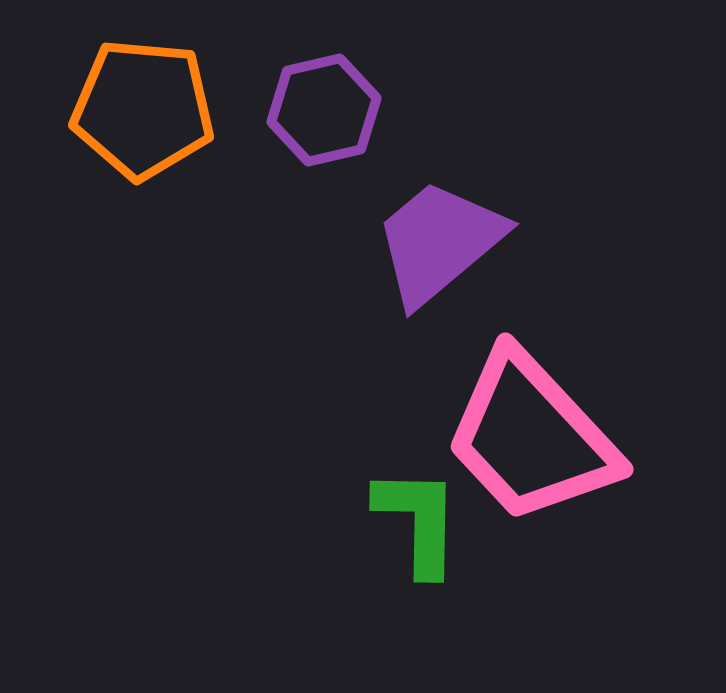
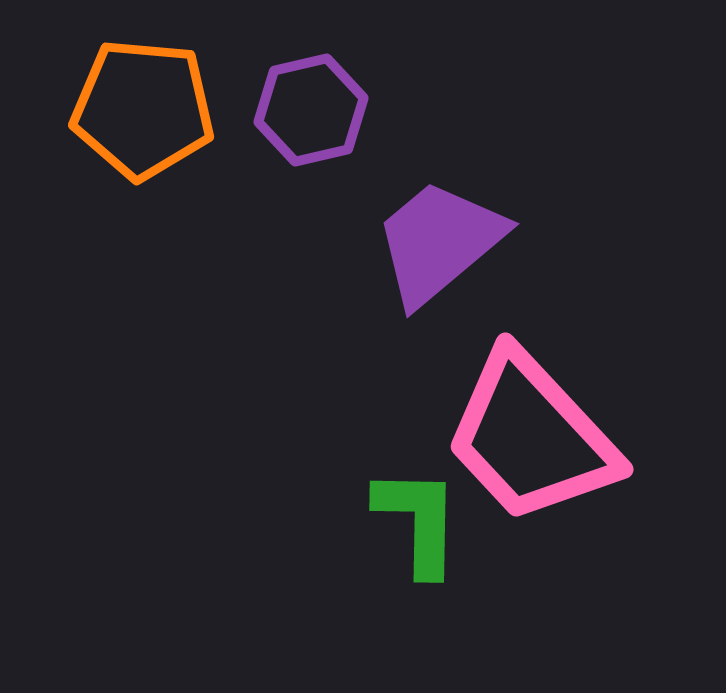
purple hexagon: moved 13 px left
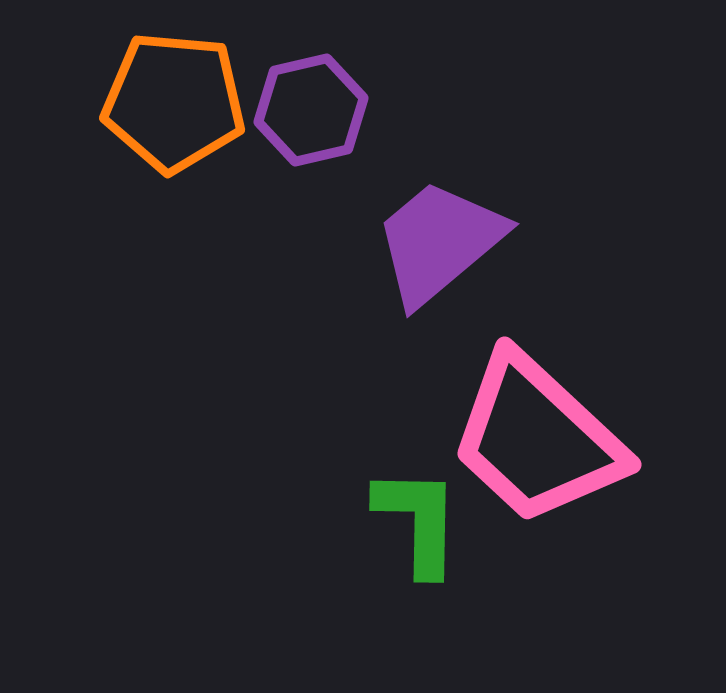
orange pentagon: moved 31 px right, 7 px up
pink trapezoid: moved 6 px right, 2 px down; rotated 4 degrees counterclockwise
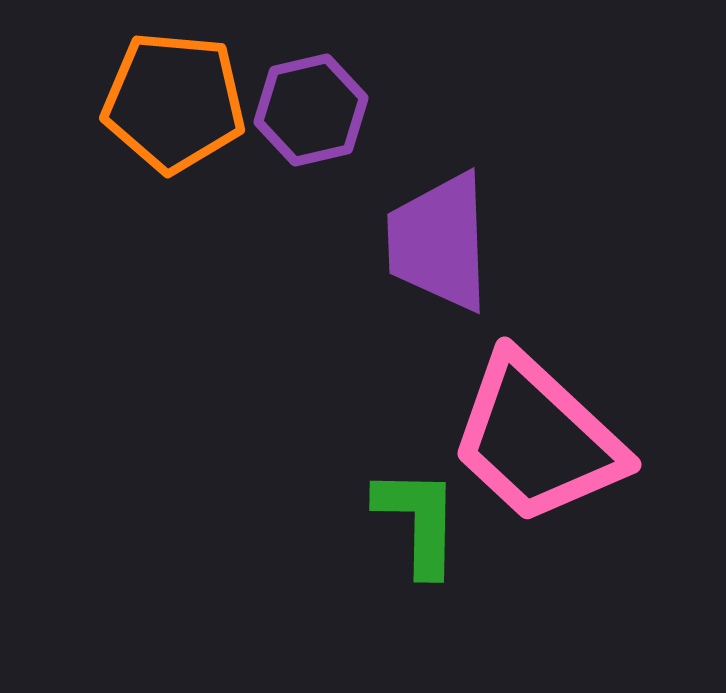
purple trapezoid: rotated 52 degrees counterclockwise
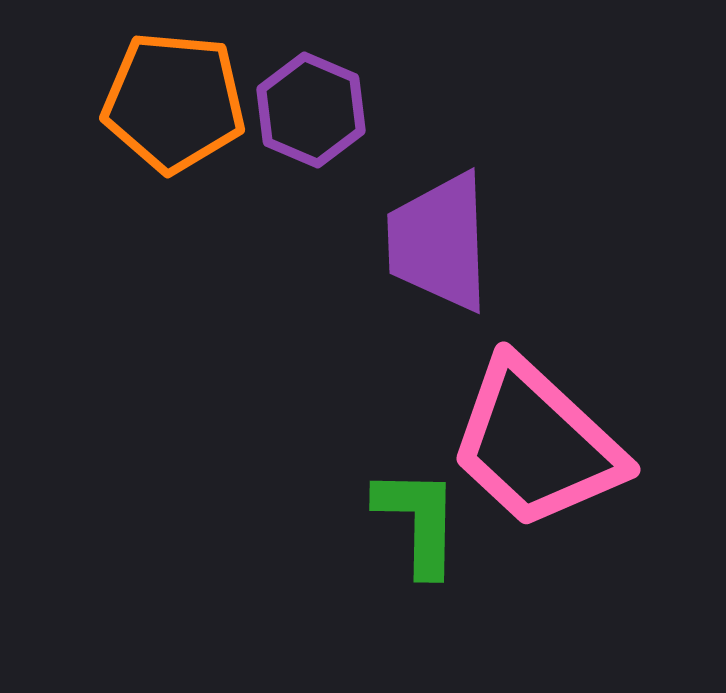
purple hexagon: rotated 24 degrees counterclockwise
pink trapezoid: moved 1 px left, 5 px down
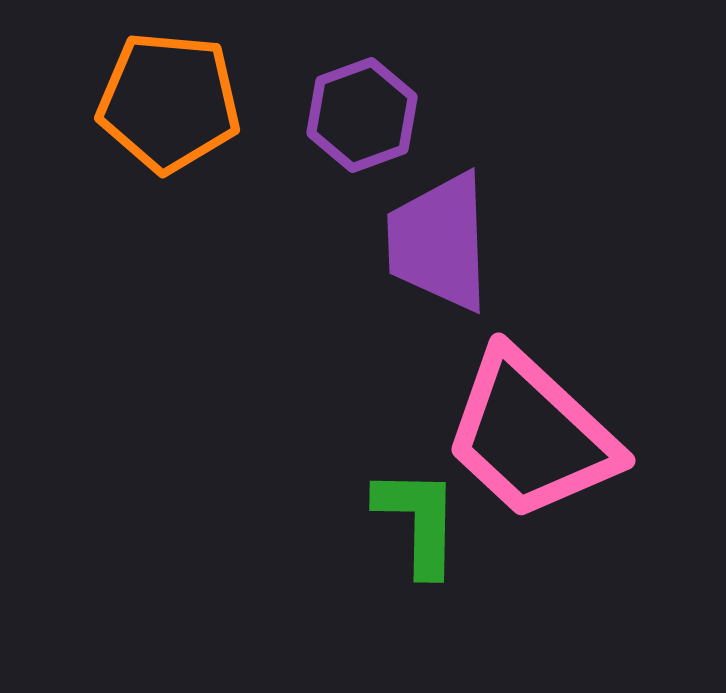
orange pentagon: moved 5 px left
purple hexagon: moved 51 px right, 5 px down; rotated 17 degrees clockwise
pink trapezoid: moved 5 px left, 9 px up
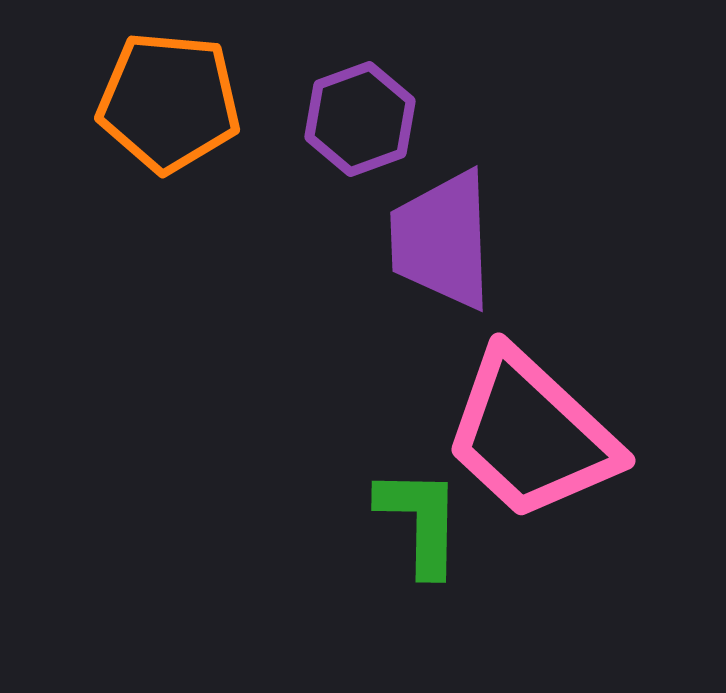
purple hexagon: moved 2 px left, 4 px down
purple trapezoid: moved 3 px right, 2 px up
green L-shape: moved 2 px right
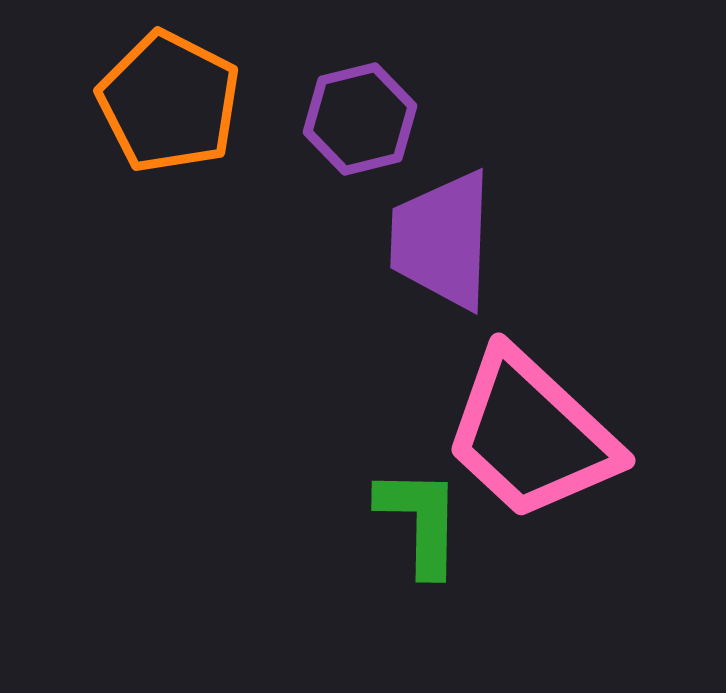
orange pentagon: rotated 22 degrees clockwise
purple hexagon: rotated 6 degrees clockwise
purple trapezoid: rotated 4 degrees clockwise
